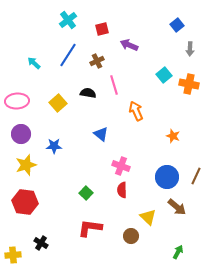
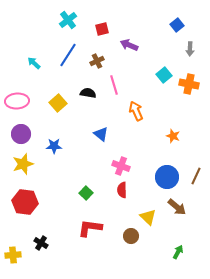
yellow star: moved 3 px left, 1 px up
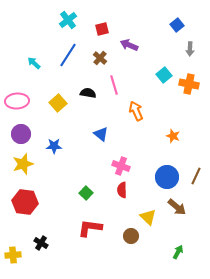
brown cross: moved 3 px right, 3 px up; rotated 24 degrees counterclockwise
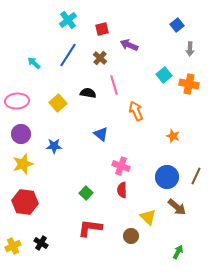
yellow cross: moved 9 px up; rotated 21 degrees counterclockwise
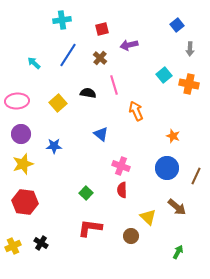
cyan cross: moved 6 px left; rotated 30 degrees clockwise
purple arrow: rotated 36 degrees counterclockwise
blue circle: moved 9 px up
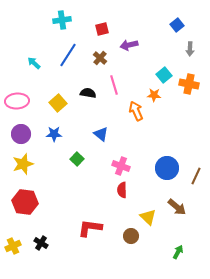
orange star: moved 19 px left, 41 px up; rotated 16 degrees counterclockwise
blue star: moved 12 px up
green square: moved 9 px left, 34 px up
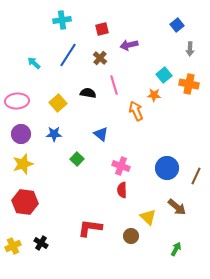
green arrow: moved 2 px left, 3 px up
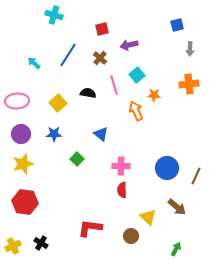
cyan cross: moved 8 px left, 5 px up; rotated 24 degrees clockwise
blue square: rotated 24 degrees clockwise
cyan square: moved 27 px left
orange cross: rotated 18 degrees counterclockwise
pink cross: rotated 18 degrees counterclockwise
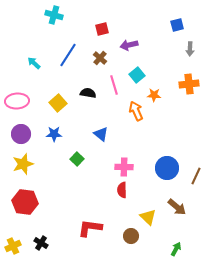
pink cross: moved 3 px right, 1 px down
